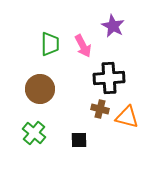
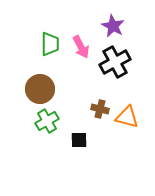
pink arrow: moved 2 px left, 1 px down
black cross: moved 6 px right, 16 px up; rotated 24 degrees counterclockwise
green cross: moved 13 px right, 12 px up; rotated 20 degrees clockwise
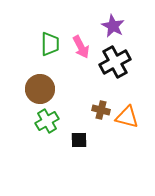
brown cross: moved 1 px right, 1 px down
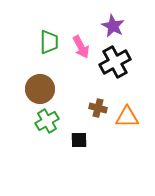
green trapezoid: moved 1 px left, 2 px up
brown cross: moved 3 px left, 2 px up
orange triangle: rotated 15 degrees counterclockwise
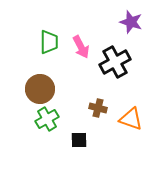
purple star: moved 18 px right, 4 px up; rotated 10 degrees counterclockwise
orange triangle: moved 4 px right, 2 px down; rotated 20 degrees clockwise
green cross: moved 2 px up
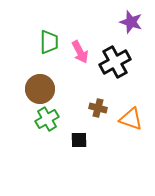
pink arrow: moved 1 px left, 5 px down
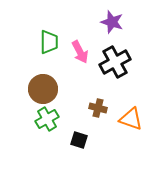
purple star: moved 19 px left
brown circle: moved 3 px right
black square: rotated 18 degrees clockwise
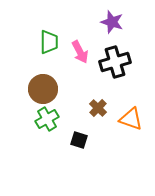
black cross: rotated 12 degrees clockwise
brown cross: rotated 30 degrees clockwise
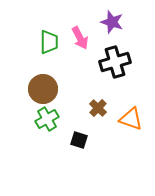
pink arrow: moved 14 px up
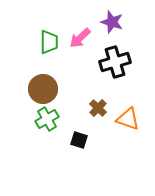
pink arrow: rotated 75 degrees clockwise
orange triangle: moved 3 px left
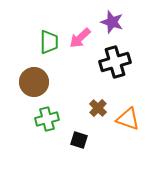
brown circle: moved 9 px left, 7 px up
green cross: rotated 15 degrees clockwise
